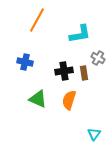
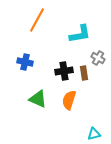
cyan triangle: rotated 40 degrees clockwise
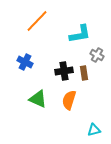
orange line: moved 1 px down; rotated 15 degrees clockwise
gray cross: moved 1 px left, 3 px up
blue cross: rotated 14 degrees clockwise
cyan triangle: moved 4 px up
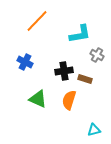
brown rectangle: moved 1 px right, 6 px down; rotated 64 degrees counterclockwise
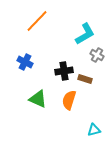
cyan L-shape: moved 5 px right; rotated 20 degrees counterclockwise
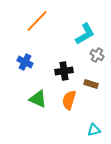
brown rectangle: moved 6 px right, 5 px down
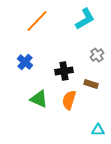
cyan L-shape: moved 15 px up
gray cross: rotated 24 degrees clockwise
blue cross: rotated 14 degrees clockwise
green triangle: moved 1 px right
cyan triangle: moved 4 px right; rotated 16 degrees clockwise
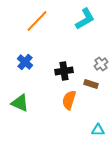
gray cross: moved 4 px right, 9 px down
green triangle: moved 19 px left, 4 px down
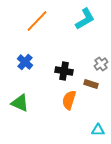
black cross: rotated 18 degrees clockwise
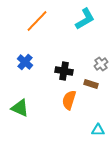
green triangle: moved 5 px down
